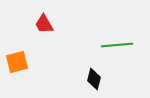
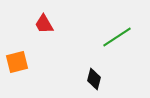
green line: moved 8 px up; rotated 28 degrees counterclockwise
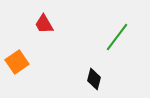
green line: rotated 20 degrees counterclockwise
orange square: rotated 20 degrees counterclockwise
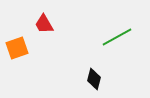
green line: rotated 24 degrees clockwise
orange square: moved 14 px up; rotated 15 degrees clockwise
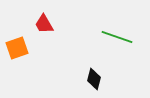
green line: rotated 48 degrees clockwise
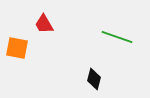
orange square: rotated 30 degrees clockwise
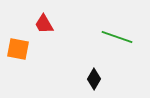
orange square: moved 1 px right, 1 px down
black diamond: rotated 15 degrees clockwise
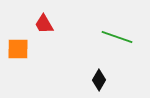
orange square: rotated 10 degrees counterclockwise
black diamond: moved 5 px right, 1 px down
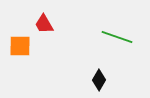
orange square: moved 2 px right, 3 px up
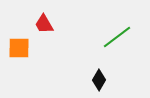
green line: rotated 56 degrees counterclockwise
orange square: moved 1 px left, 2 px down
